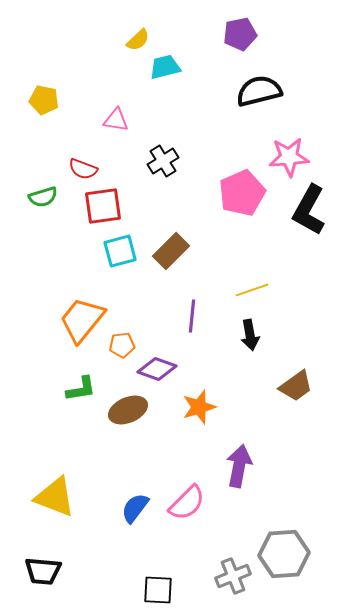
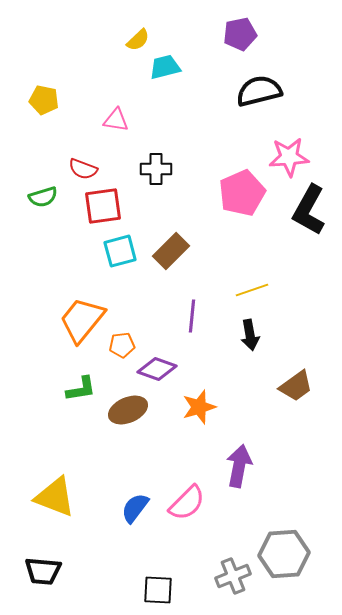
black cross: moved 7 px left, 8 px down; rotated 32 degrees clockwise
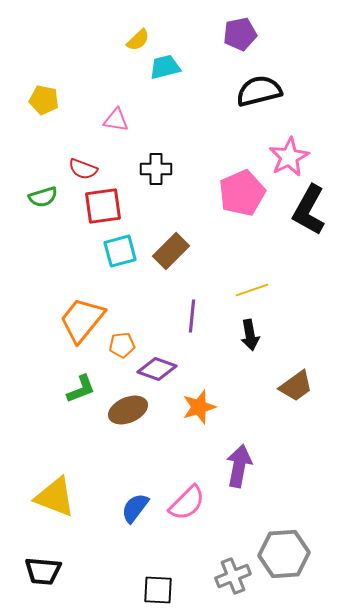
pink star: rotated 24 degrees counterclockwise
green L-shape: rotated 12 degrees counterclockwise
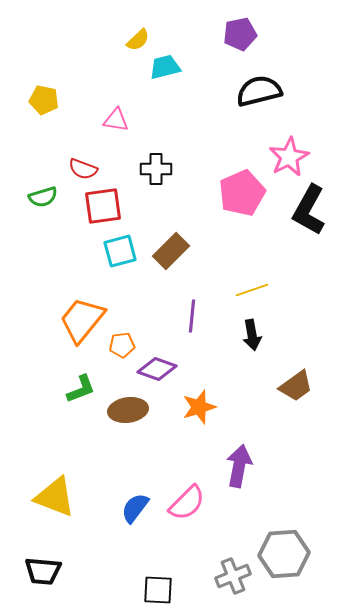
black arrow: moved 2 px right
brown ellipse: rotated 15 degrees clockwise
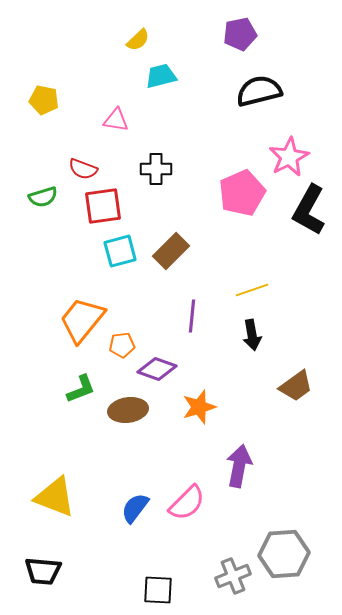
cyan trapezoid: moved 4 px left, 9 px down
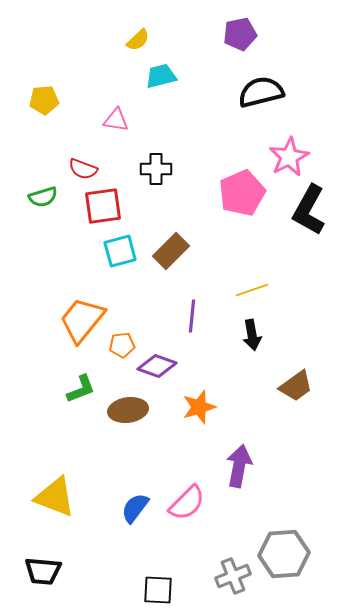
black semicircle: moved 2 px right, 1 px down
yellow pentagon: rotated 16 degrees counterclockwise
purple diamond: moved 3 px up
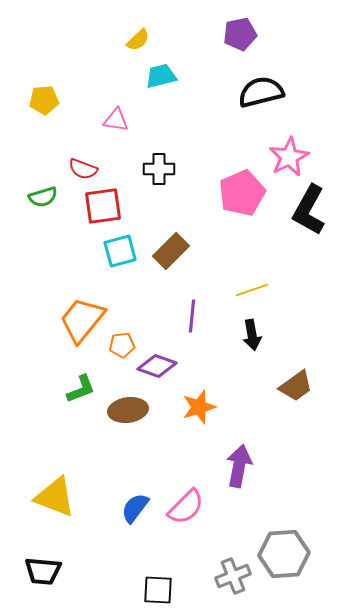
black cross: moved 3 px right
pink semicircle: moved 1 px left, 4 px down
